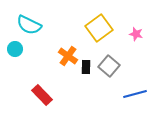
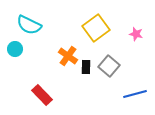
yellow square: moved 3 px left
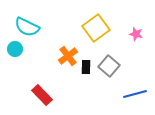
cyan semicircle: moved 2 px left, 2 px down
orange cross: rotated 18 degrees clockwise
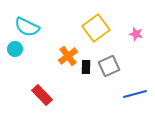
gray square: rotated 25 degrees clockwise
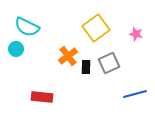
cyan circle: moved 1 px right
gray square: moved 3 px up
red rectangle: moved 2 px down; rotated 40 degrees counterclockwise
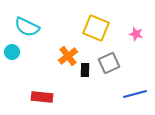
yellow square: rotated 32 degrees counterclockwise
cyan circle: moved 4 px left, 3 px down
black rectangle: moved 1 px left, 3 px down
